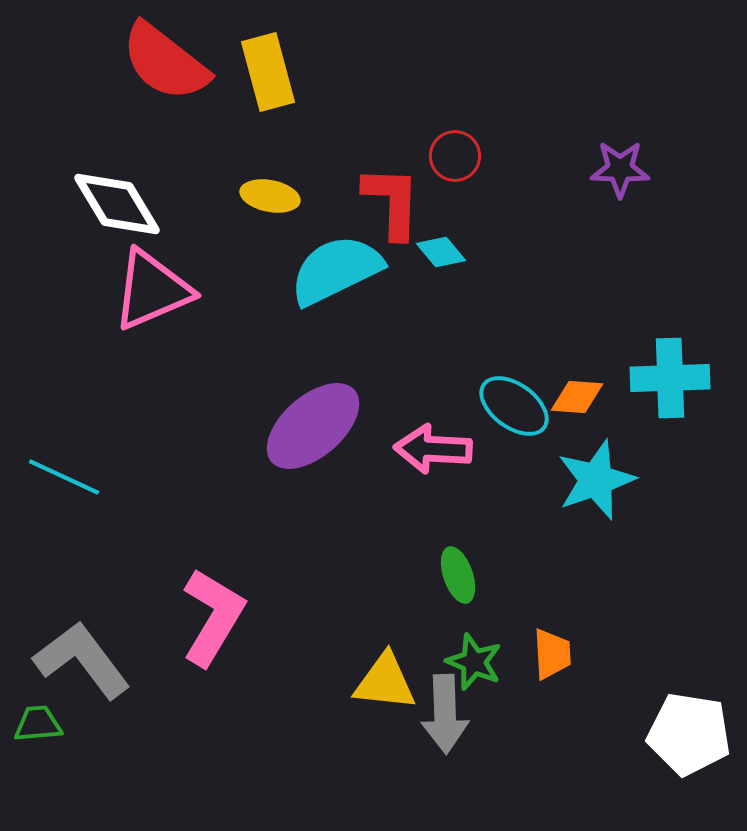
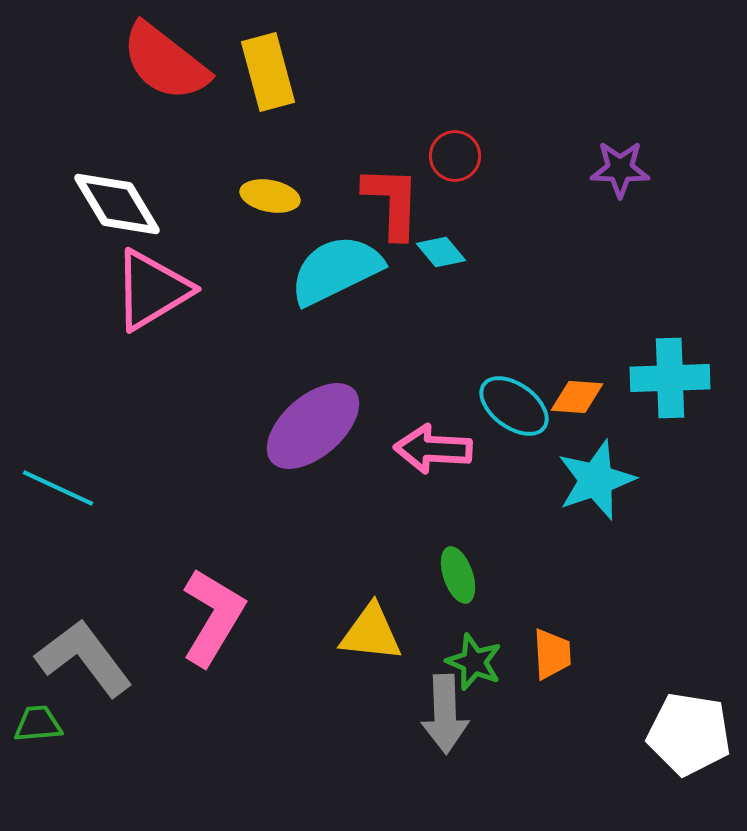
pink triangle: rotated 8 degrees counterclockwise
cyan line: moved 6 px left, 11 px down
gray L-shape: moved 2 px right, 2 px up
yellow triangle: moved 14 px left, 49 px up
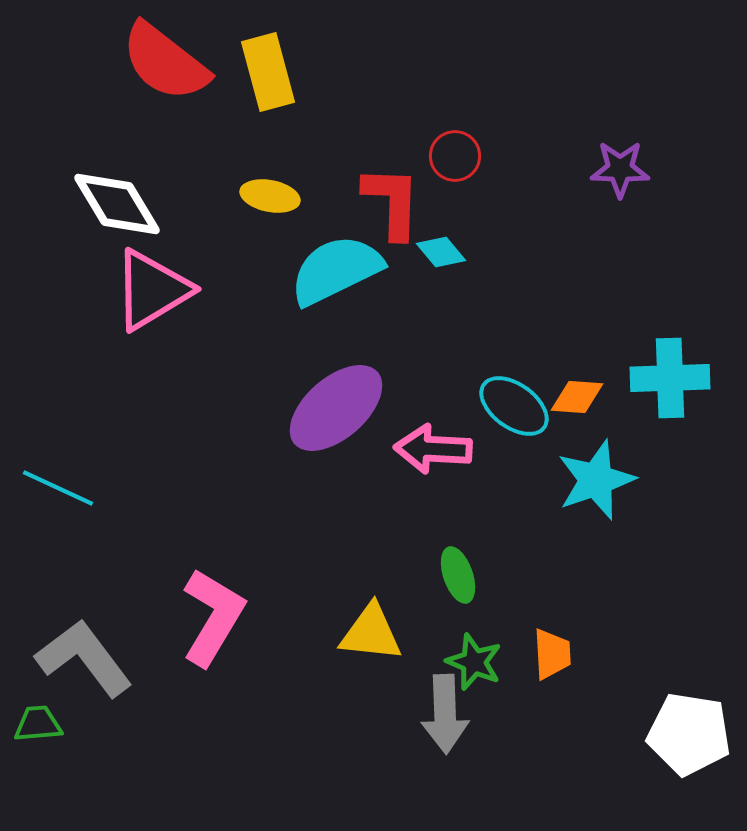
purple ellipse: moved 23 px right, 18 px up
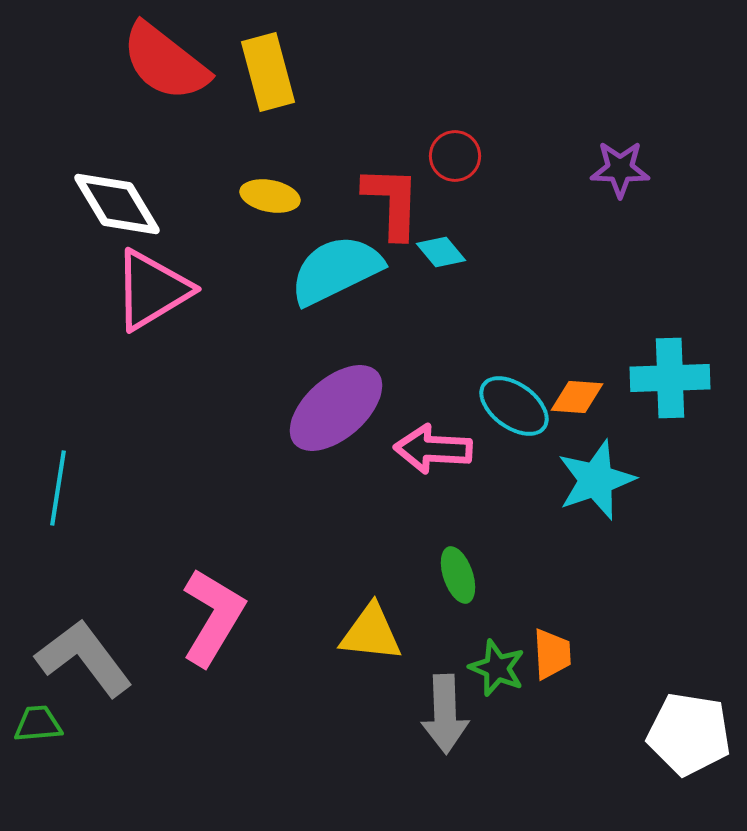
cyan line: rotated 74 degrees clockwise
green star: moved 23 px right, 6 px down
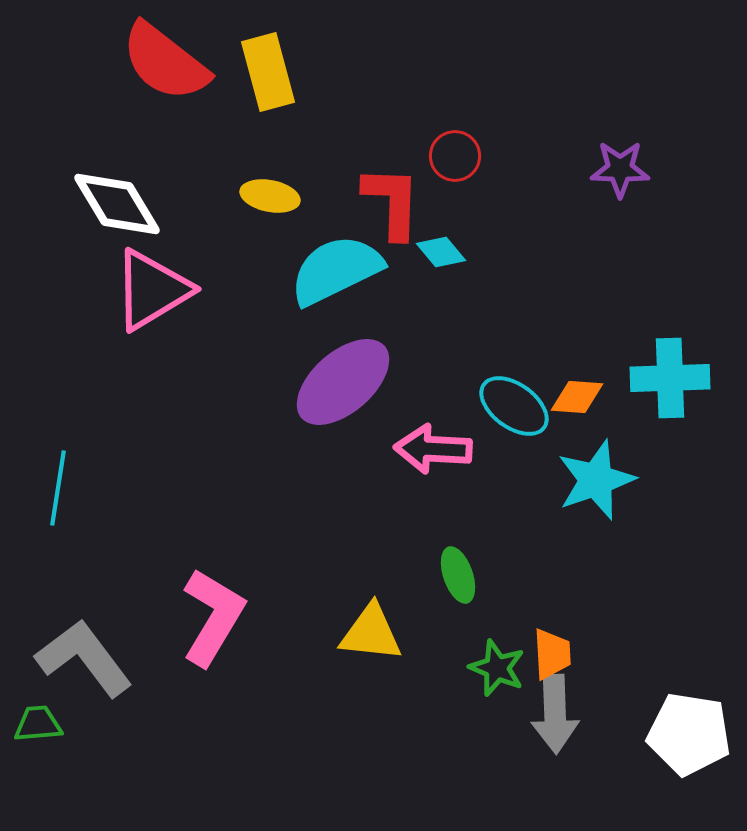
purple ellipse: moved 7 px right, 26 px up
gray arrow: moved 110 px right
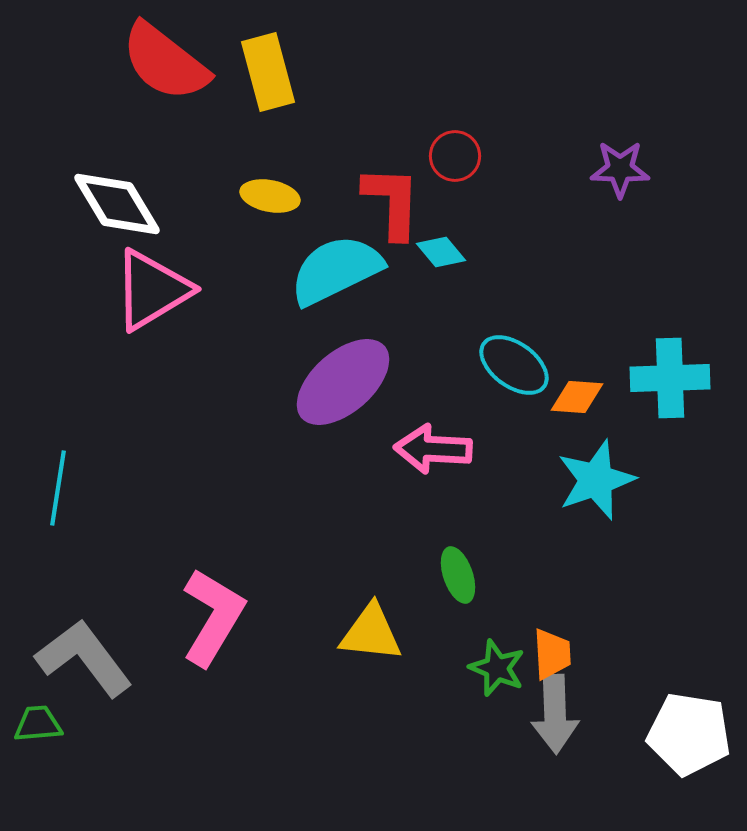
cyan ellipse: moved 41 px up
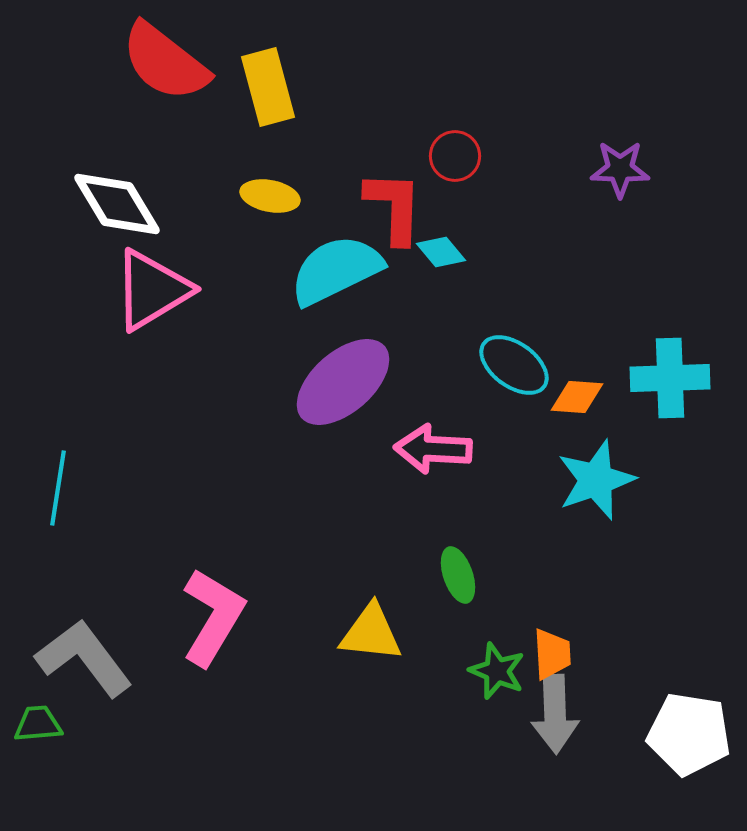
yellow rectangle: moved 15 px down
red L-shape: moved 2 px right, 5 px down
green star: moved 3 px down
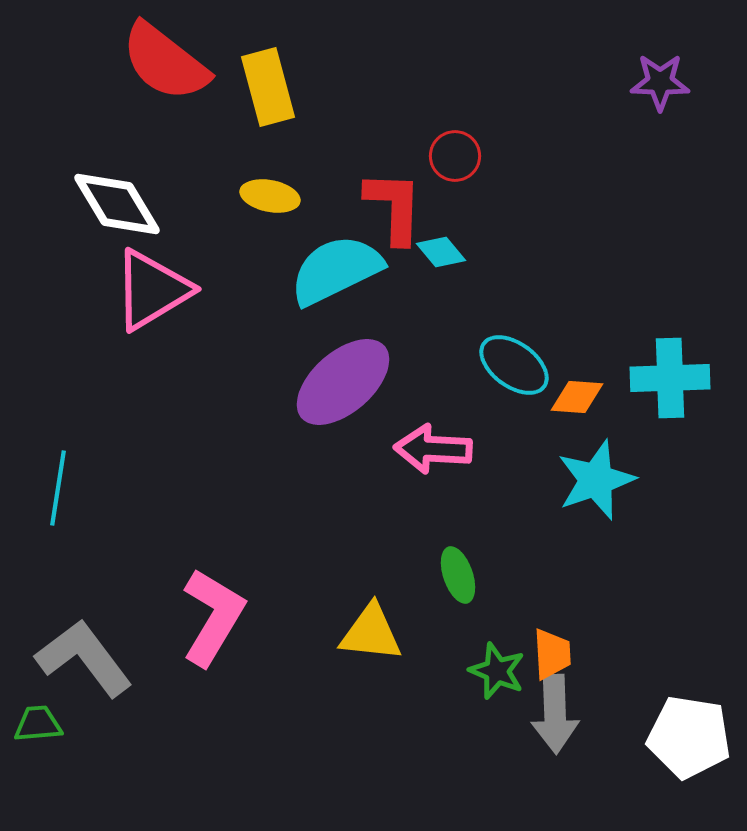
purple star: moved 40 px right, 87 px up
white pentagon: moved 3 px down
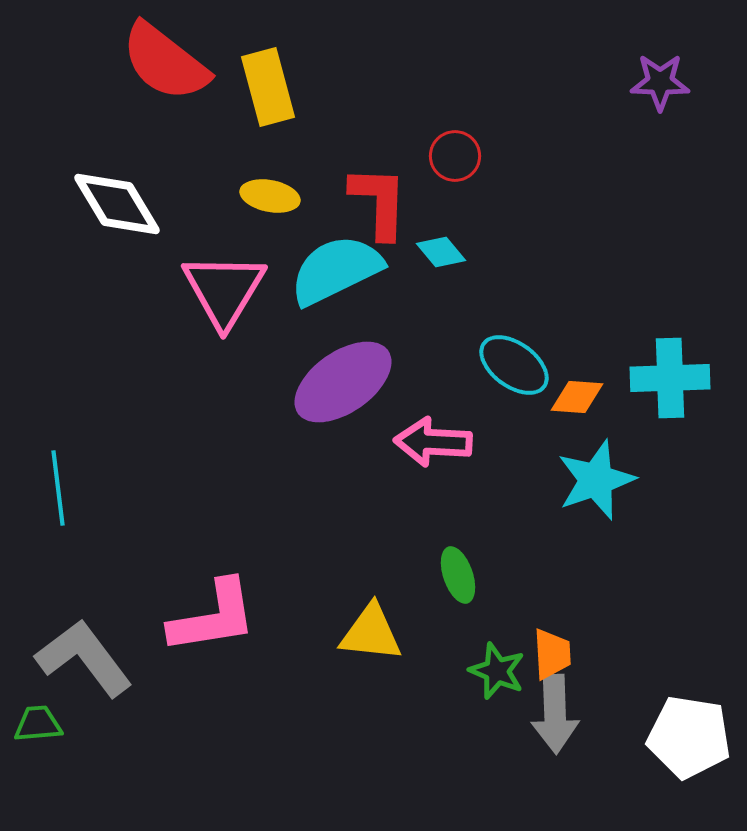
red L-shape: moved 15 px left, 5 px up
pink triangle: moved 72 px right; rotated 28 degrees counterclockwise
purple ellipse: rotated 6 degrees clockwise
pink arrow: moved 7 px up
cyan line: rotated 16 degrees counterclockwise
pink L-shape: rotated 50 degrees clockwise
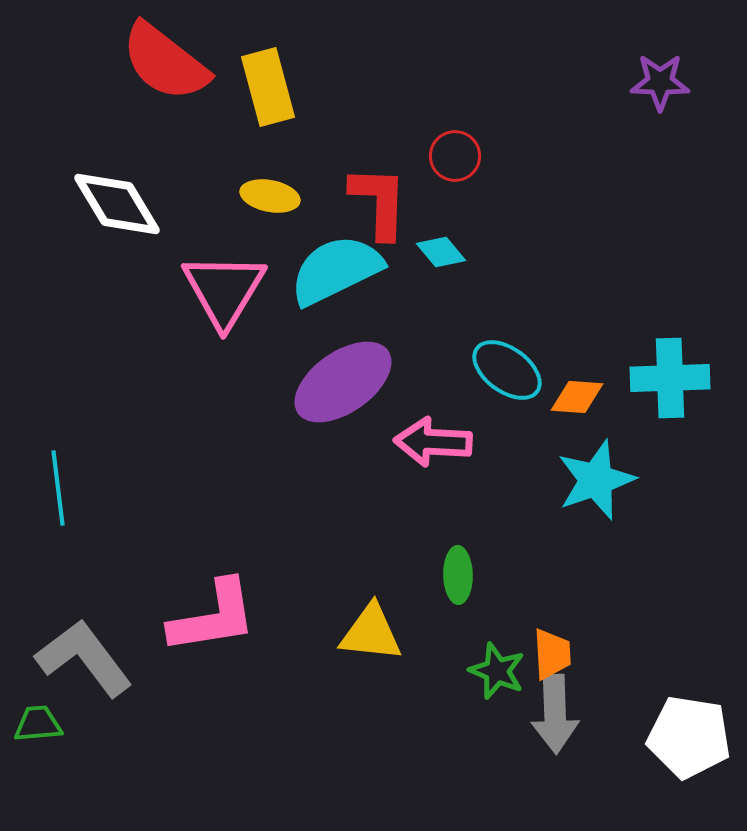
cyan ellipse: moved 7 px left, 5 px down
green ellipse: rotated 18 degrees clockwise
